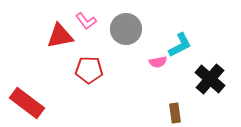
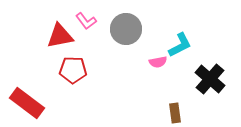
red pentagon: moved 16 px left
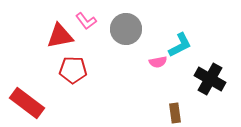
black cross: rotated 12 degrees counterclockwise
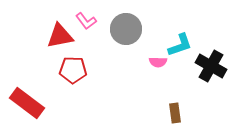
cyan L-shape: rotated 8 degrees clockwise
pink semicircle: rotated 12 degrees clockwise
black cross: moved 1 px right, 13 px up
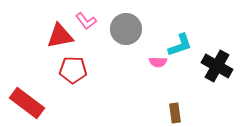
black cross: moved 6 px right
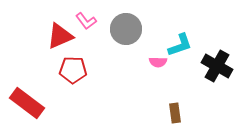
red triangle: rotated 12 degrees counterclockwise
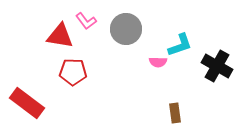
red triangle: rotated 32 degrees clockwise
red pentagon: moved 2 px down
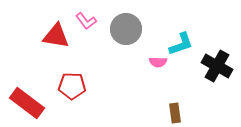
red triangle: moved 4 px left
cyan L-shape: moved 1 px right, 1 px up
red pentagon: moved 1 px left, 14 px down
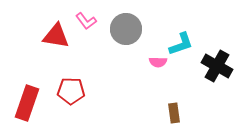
red pentagon: moved 1 px left, 5 px down
red rectangle: rotated 72 degrees clockwise
brown rectangle: moved 1 px left
